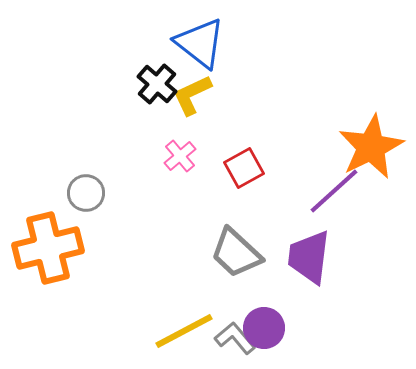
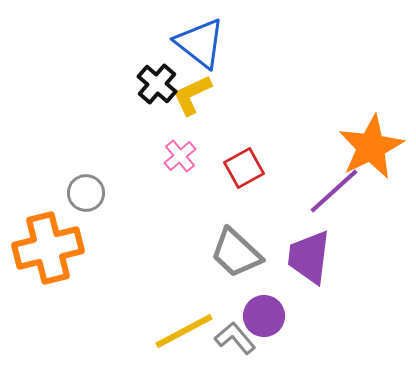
purple circle: moved 12 px up
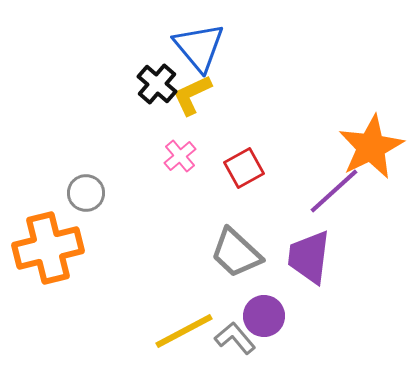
blue triangle: moved 1 px left, 4 px down; rotated 12 degrees clockwise
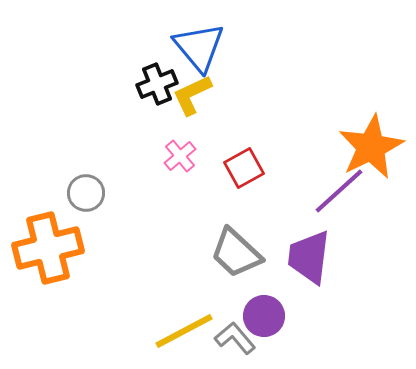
black cross: rotated 27 degrees clockwise
purple line: moved 5 px right
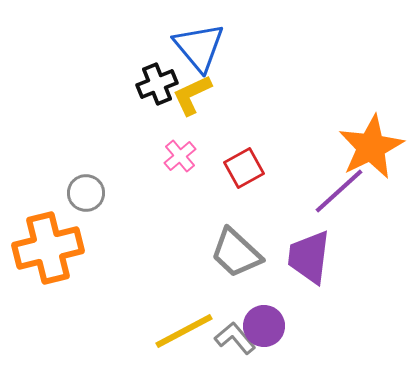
purple circle: moved 10 px down
